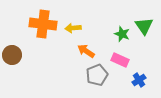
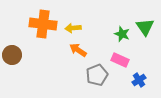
green triangle: moved 1 px right, 1 px down
orange arrow: moved 8 px left, 1 px up
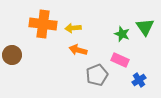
orange arrow: rotated 18 degrees counterclockwise
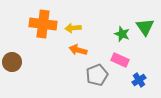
brown circle: moved 7 px down
